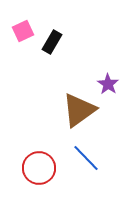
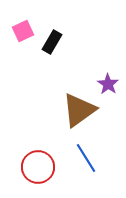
blue line: rotated 12 degrees clockwise
red circle: moved 1 px left, 1 px up
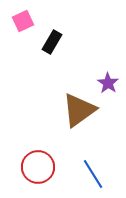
pink square: moved 10 px up
purple star: moved 1 px up
blue line: moved 7 px right, 16 px down
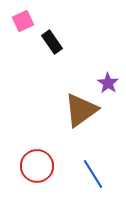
black rectangle: rotated 65 degrees counterclockwise
brown triangle: moved 2 px right
red circle: moved 1 px left, 1 px up
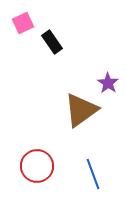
pink square: moved 2 px down
blue line: rotated 12 degrees clockwise
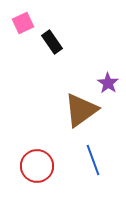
blue line: moved 14 px up
